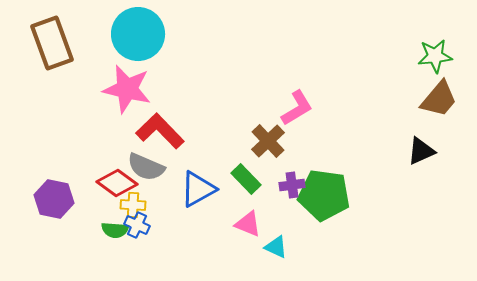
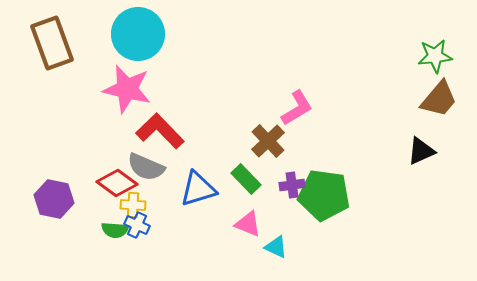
blue triangle: rotated 12 degrees clockwise
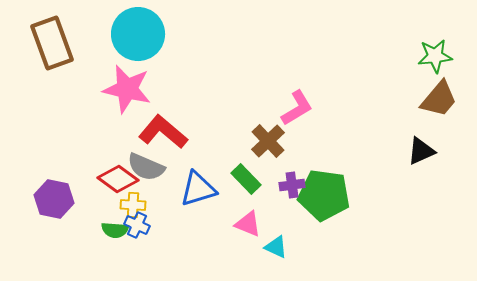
red L-shape: moved 3 px right, 1 px down; rotated 6 degrees counterclockwise
red diamond: moved 1 px right, 4 px up
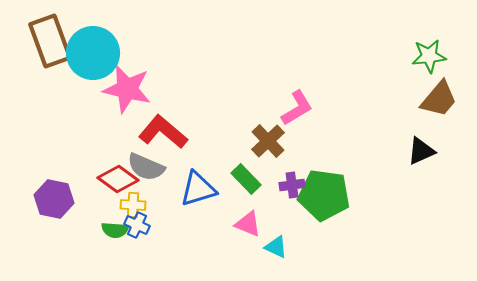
cyan circle: moved 45 px left, 19 px down
brown rectangle: moved 2 px left, 2 px up
green star: moved 6 px left
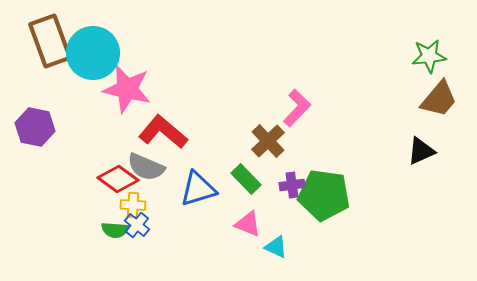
pink L-shape: rotated 15 degrees counterclockwise
purple hexagon: moved 19 px left, 72 px up
blue cross: rotated 15 degrees clockwise
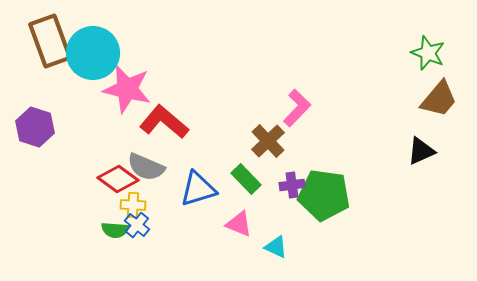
green star: moved 1 px left, 3 px up; rotated 28 degrees clockwise
purple hexagon: rotated 6 degrees clockwise
red L-shape: moved 1 px right, 10 px up
pink triangle: moved 9 px left
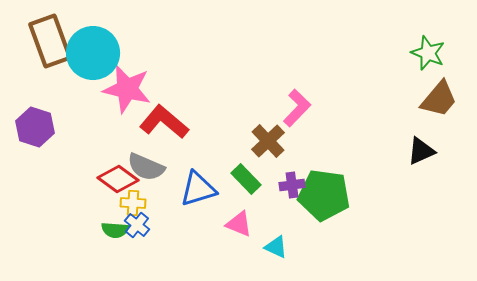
yellow cross: moved 2 px up
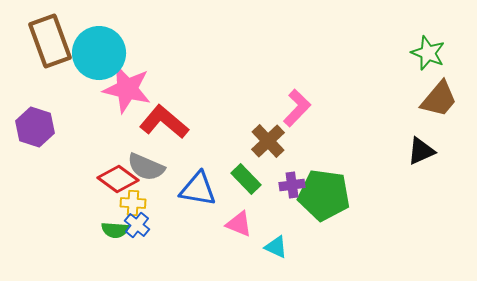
cyan circle: moved 6 px right
blue triangle: rotated 27 degrees clockwise
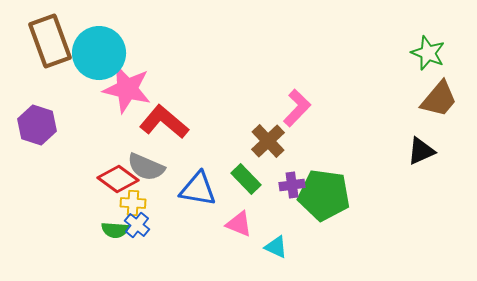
purple hexagon: moved 2 px right, 2 px up
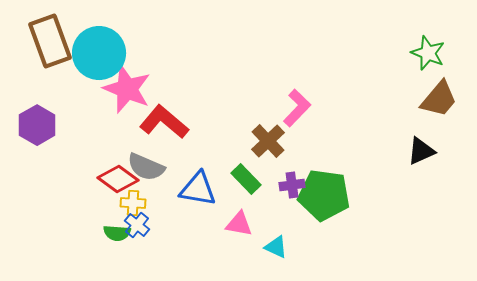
pink star: rotated 9 degrees clockwise
purple hexagon: rotated 12 degrees clockwise
pink triangle: rotated 12 degrees counterclockwise
green semicircle: moved 2 px right, 3 px down
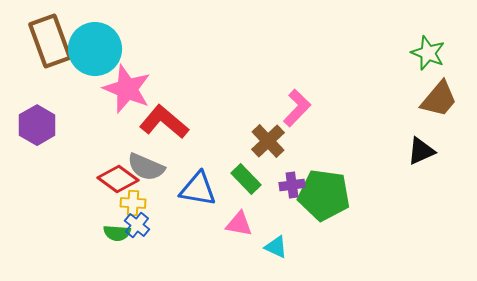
cyan circle: moved 4 px left, 4 px up
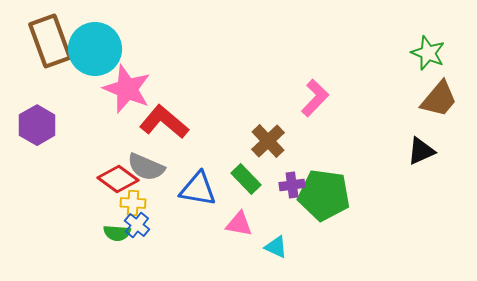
pink L-shape: moved 18 px right, 10 px up
